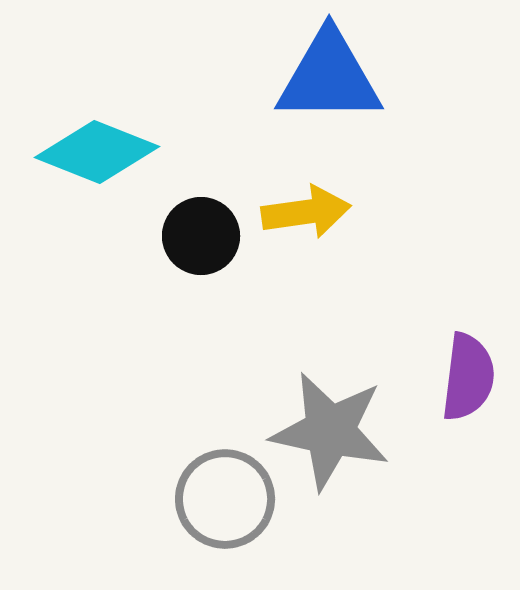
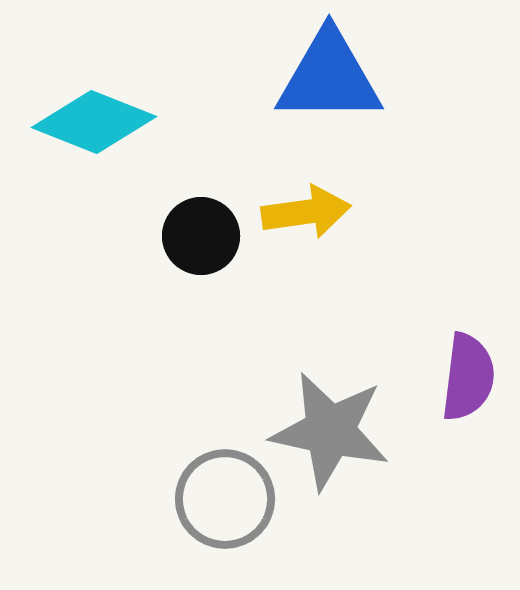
cyan diamond: moved 3 px left, 30 px up
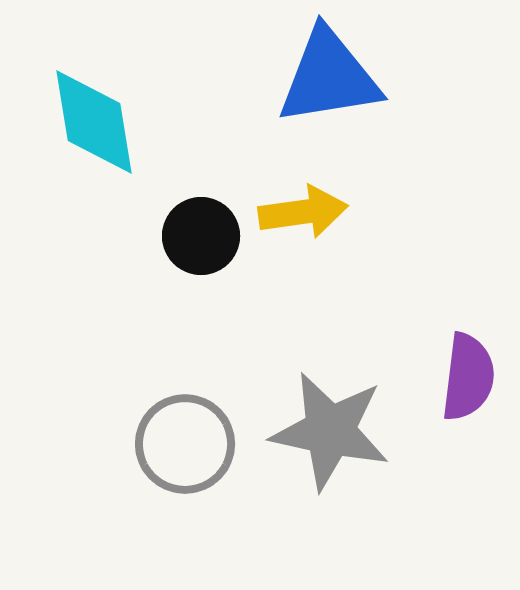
blue triangle: rotated 9 degrees counterclockwise
cyan diamond: rotated 59 degrees clockwise
yellow arrow: moved 3 px left
gray circle: moved 40 px left, 55 px up
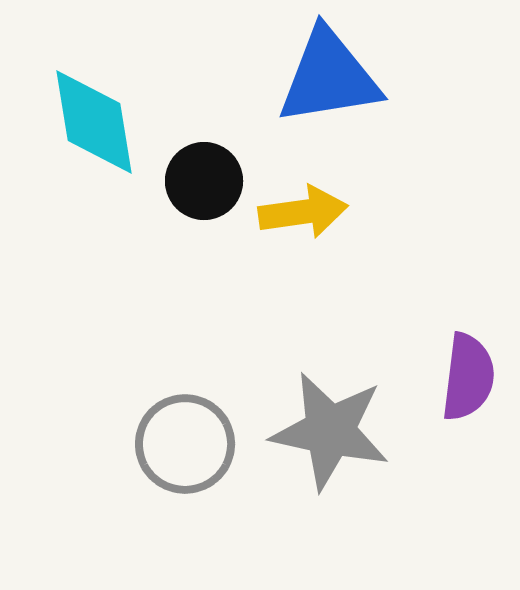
black circle: moved 3 px right, 55 px up
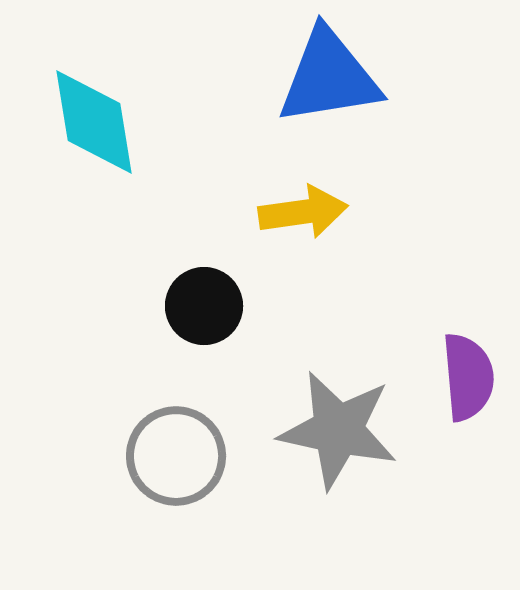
black circle: moved 125 px down
purple semicircle: rotated 12 degrees counterclockwise
gray star: moved 8 px right, 1 px up
gray circle: moved 9 px left, 12 px down
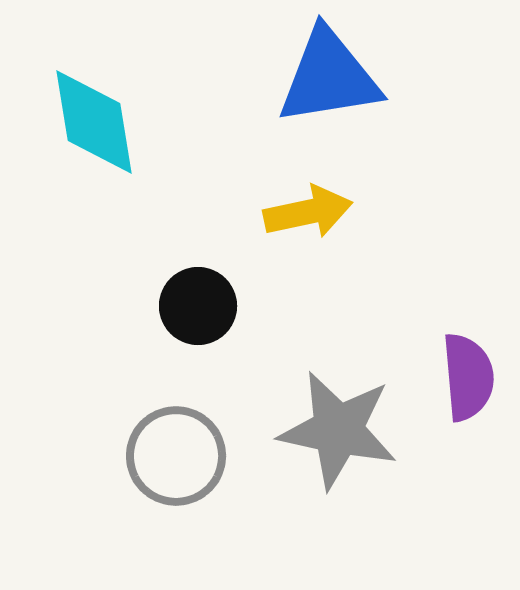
yellow arrow: moved 5 px right; rotated 4 degrees counterclockwise
black circle: moved 6 px left
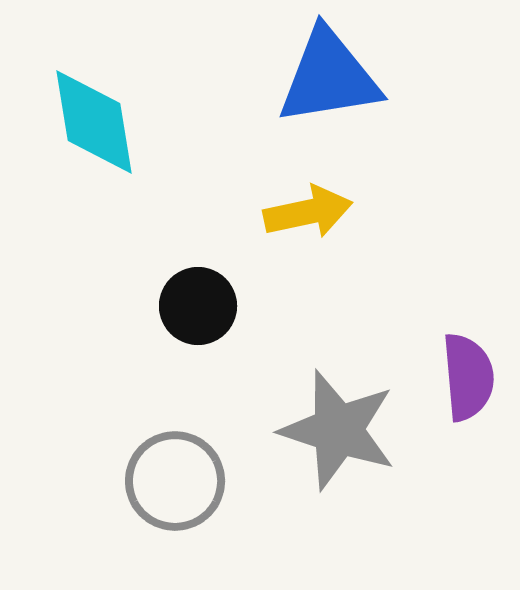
gray star: rotated 6 degrees clockwise
gray circle: moved 1 px left, 25 px down
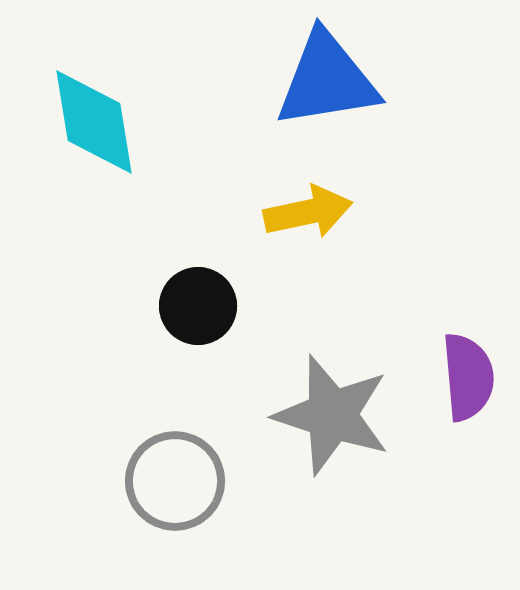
blue triangle: moved 2 px left, 3 px down
gray star: moved 6 px left, 15 px up
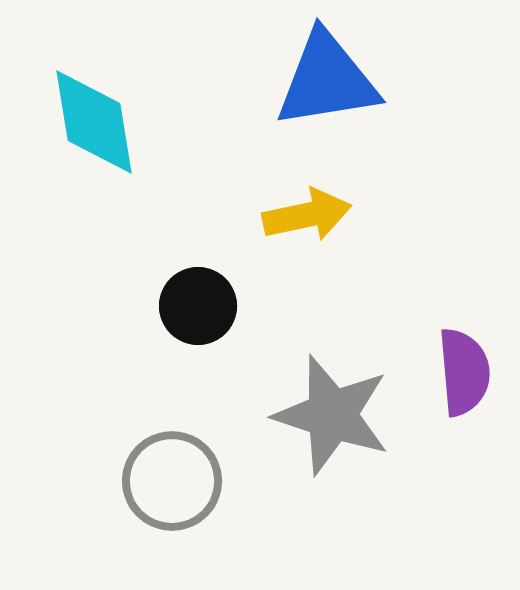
yellow arrow: moved 1 px left, 3 px down
purple semicircle: moved 4 px left, 5 px up
gray circle: moved 3 px left
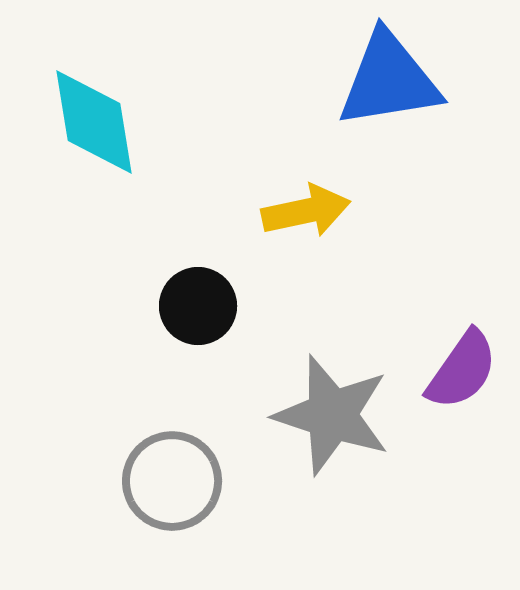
blue triangle: moved 62 px right
yellow arrow: moved 1 px left, 4 px up
purple semicircle: moved 2 px left, 2 px up; rotated 40 degrees clockwise
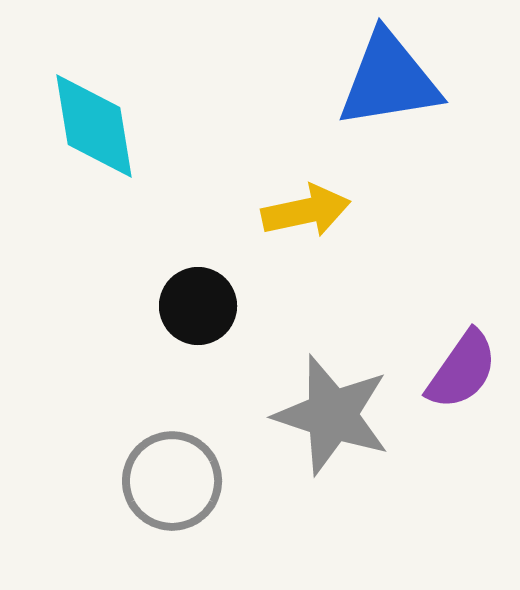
cyan diamond: moved 4 px down
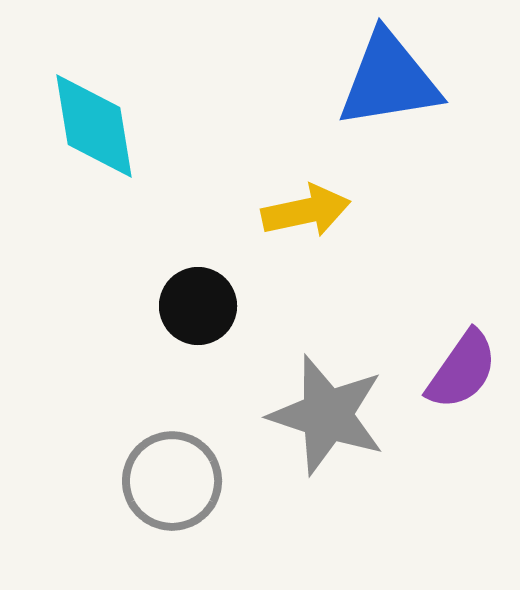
gray star: moved 5 px left
